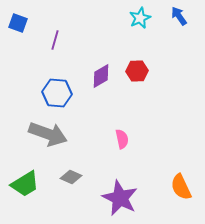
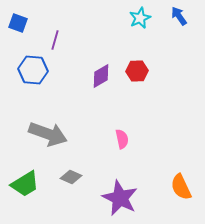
blue hexagon: moved 24 px left, 23 px up
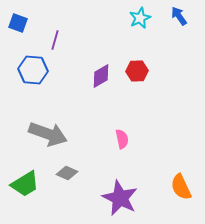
gray diamond: moved 4 px left, 4 px up
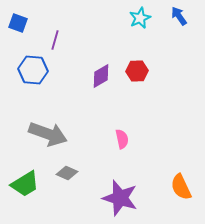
purple star: rotated 9 degrees counterclockwise
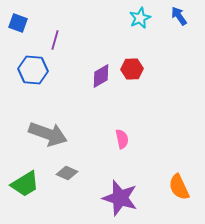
red hexagon: moved 5 px left, 2 px up
orange semicircle: moved 2 px left
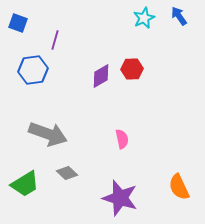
cyan star: moved 4 px right
blue hexagon: rotated 12 degrees counterclockwise
gray diamond: rotated 20 degrees clockwise
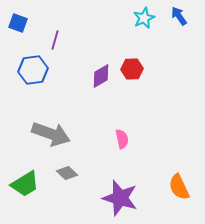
gray arrow: moved 3 px right
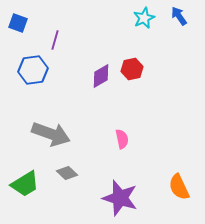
red hexagon: rotated 10 degrees counterclockwise
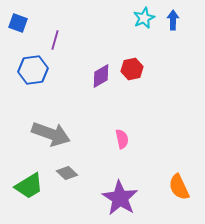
blue arrow: moved 6 px left, 4 px down; rotated 36 degrees clockwise
green trapezoid: moved 4 px right, 2 px down
purple star: rotated 15 degrees clockwise
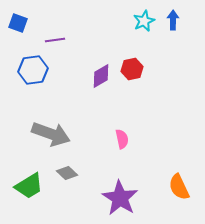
cyan star: moved 3 px down
purple line: rotated 66 degrees clockwise
